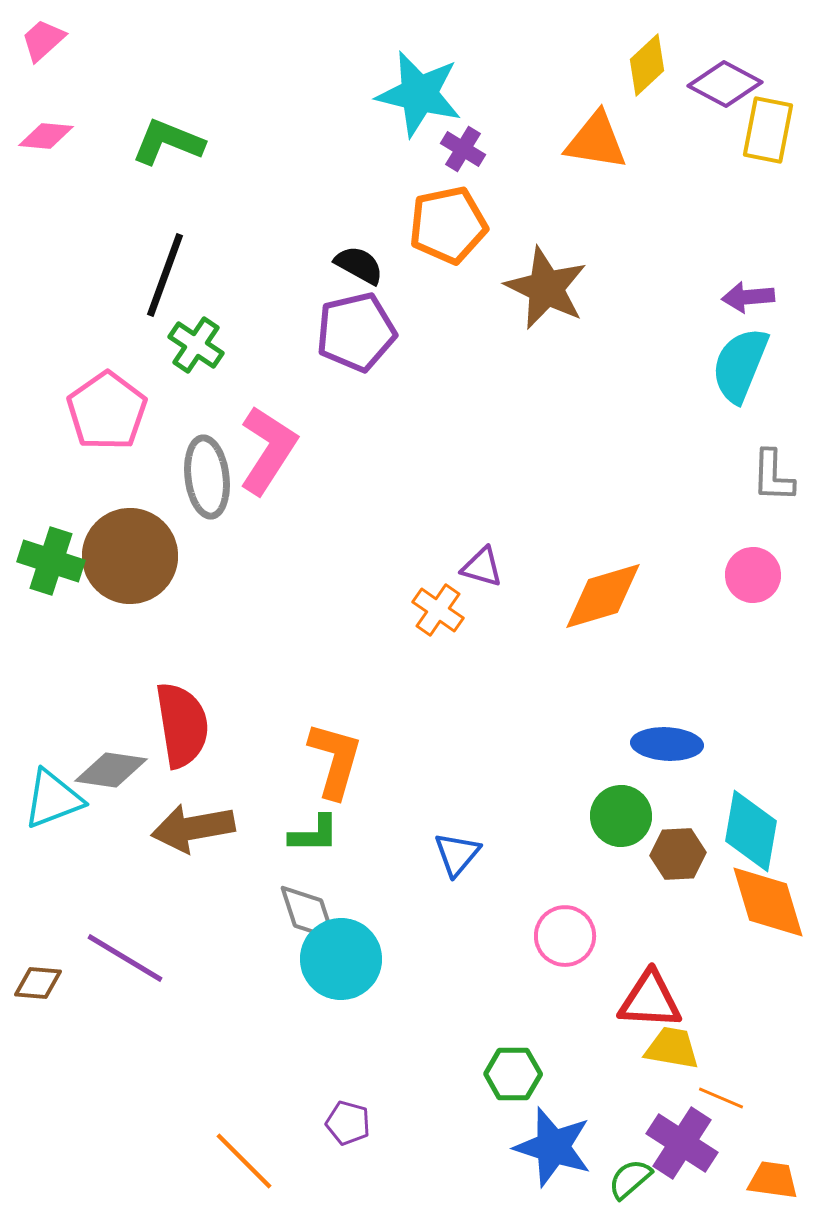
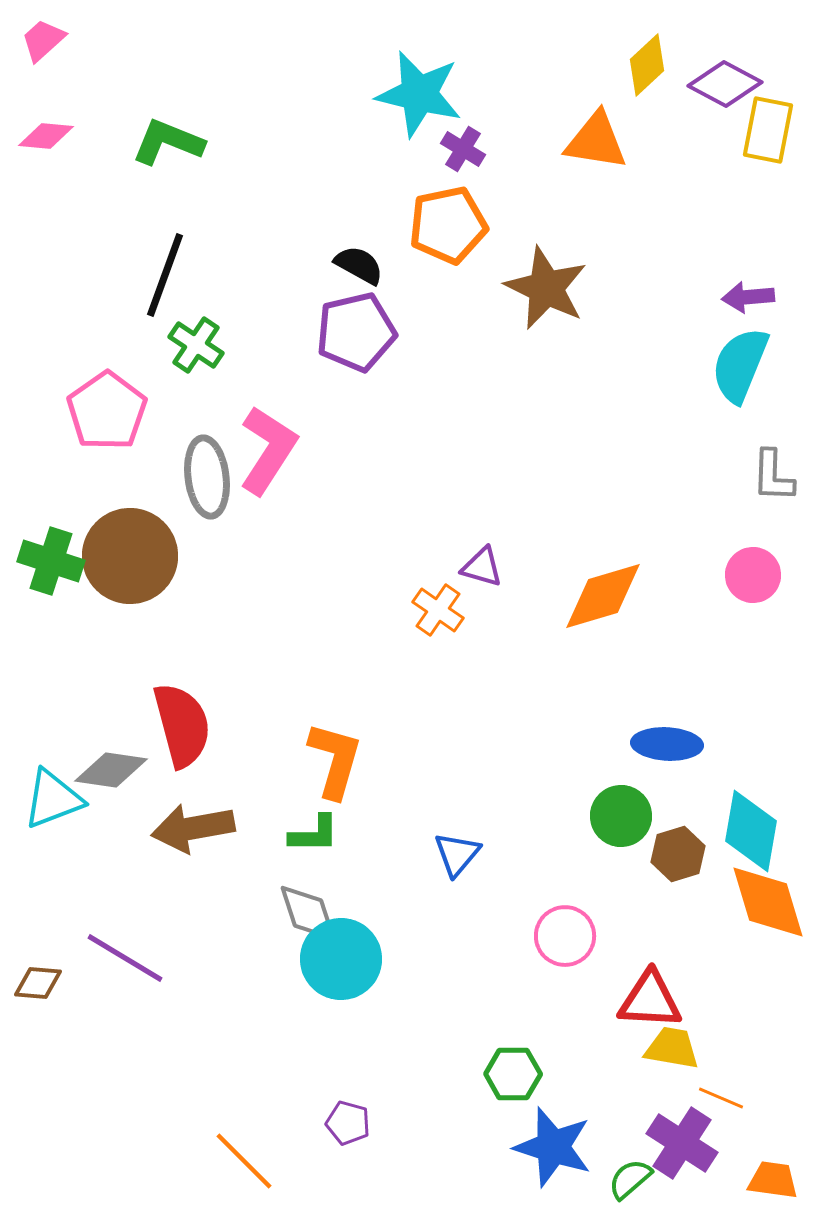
red semicircle at (182, 725): rotated 6 degrees counterclockwise
brown hexagon at (678, 854): rotated 14 degrees counterclockwise
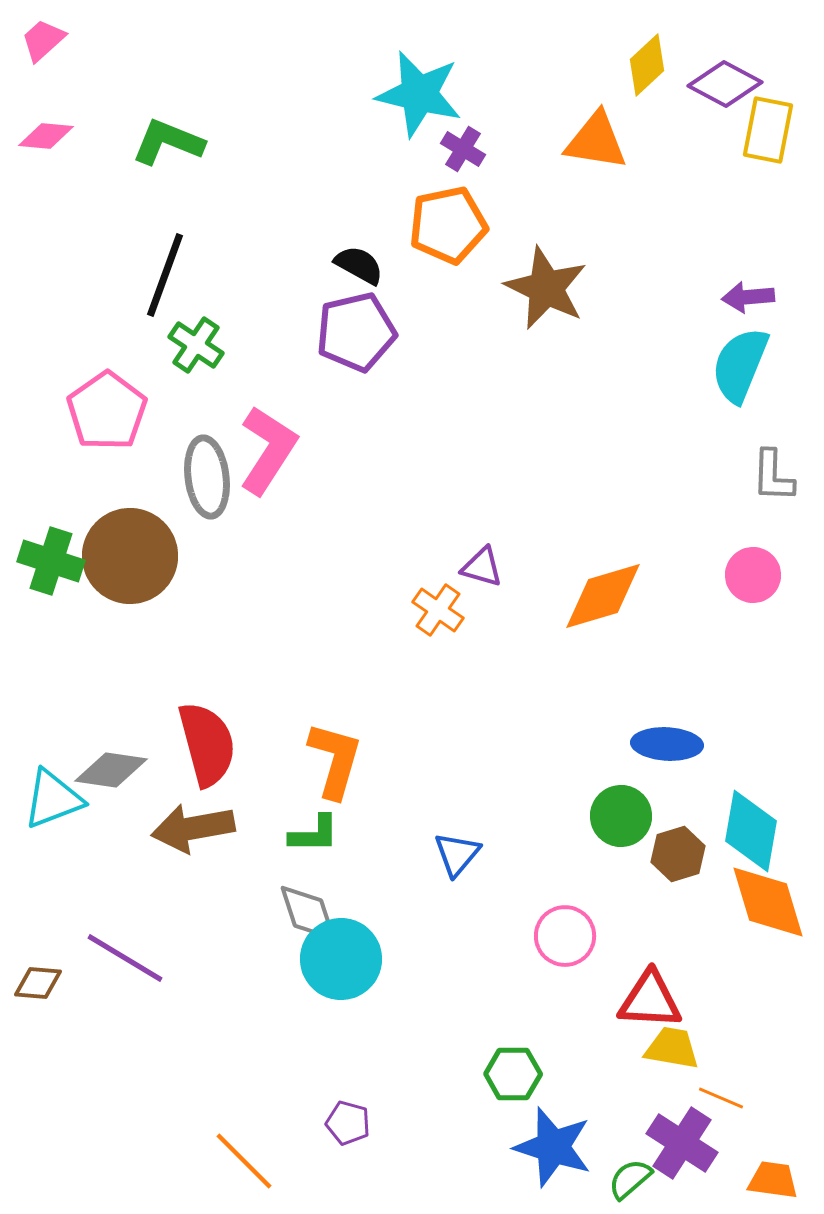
red semicircle at (182, 725): moved 25 px right, 19 px down
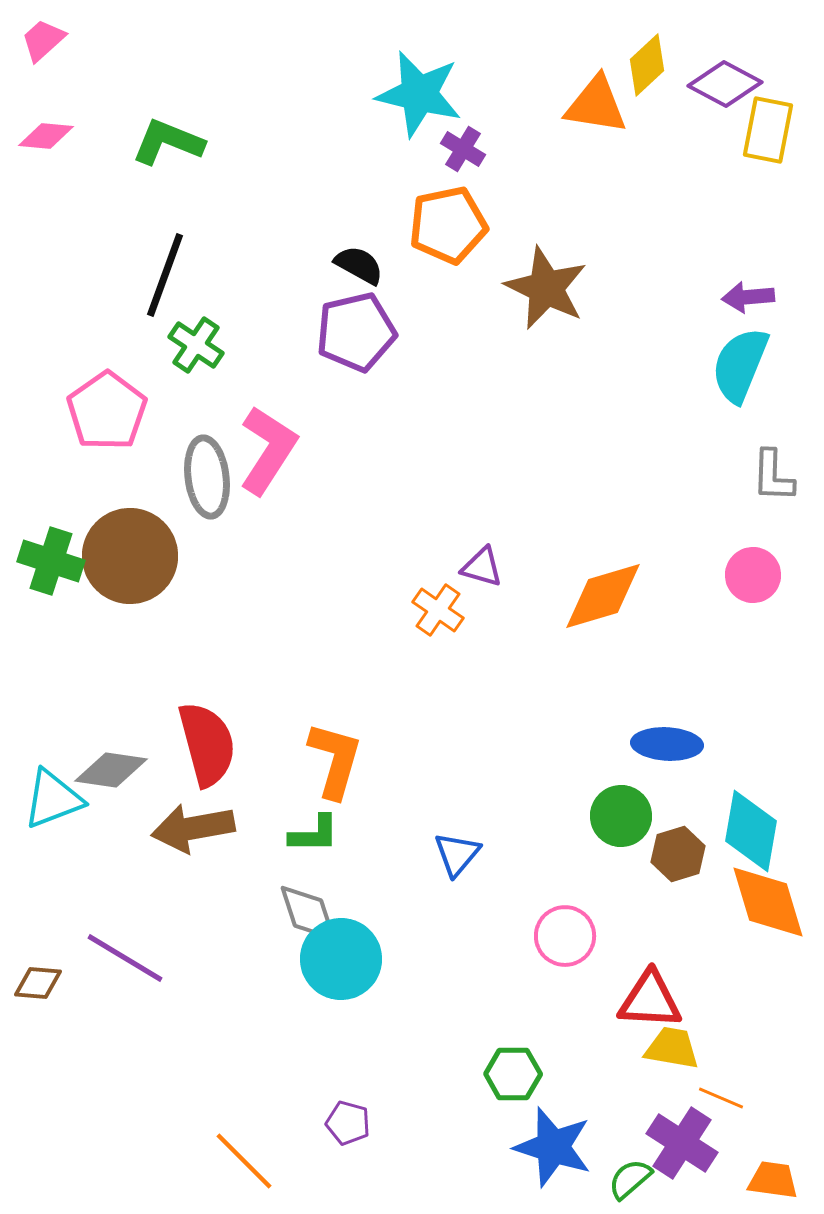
orange triangle at (596, 141): moved 36 px up
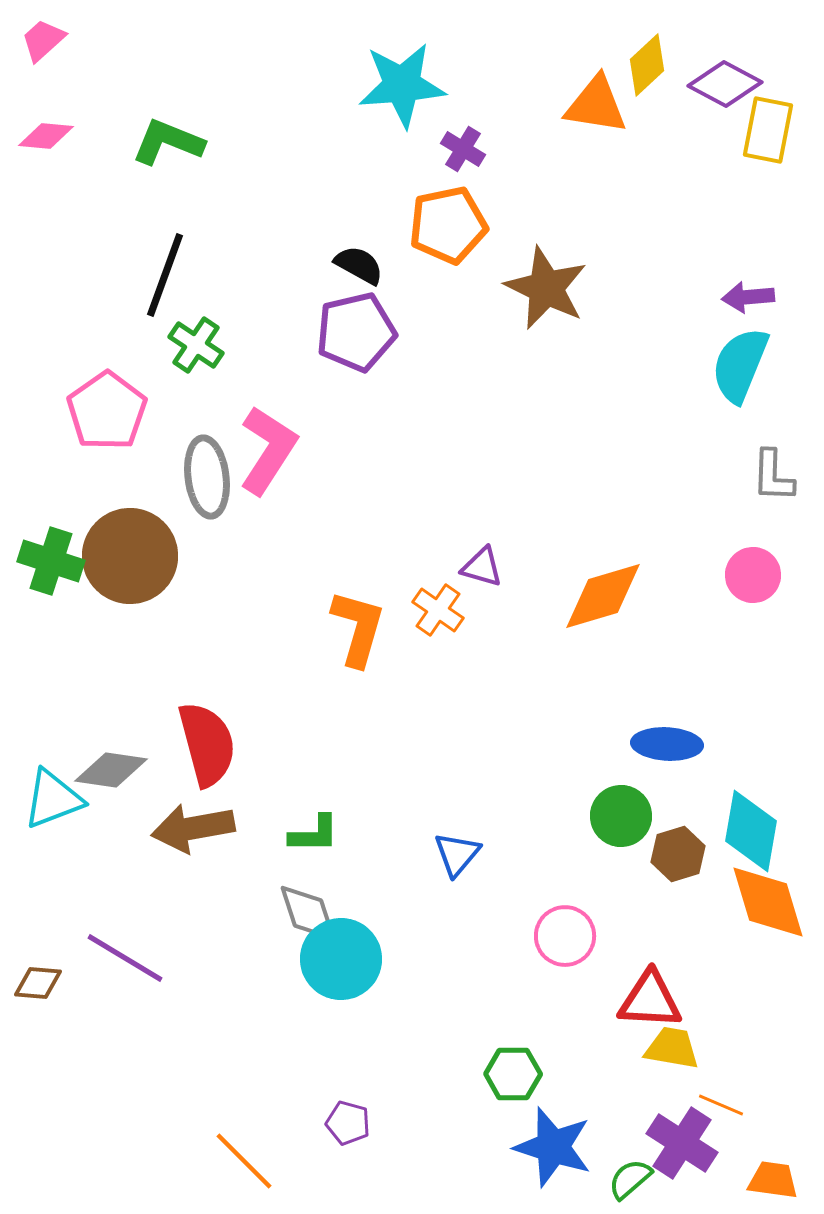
cyan star at (419, 94): moved 17 px left, 9 px up; rotated 18 degrees counterclockwise
orange L-shape at (335, 760): moved 23 px right, 132 px up
orange line at (721, 1098): moved 7 px down
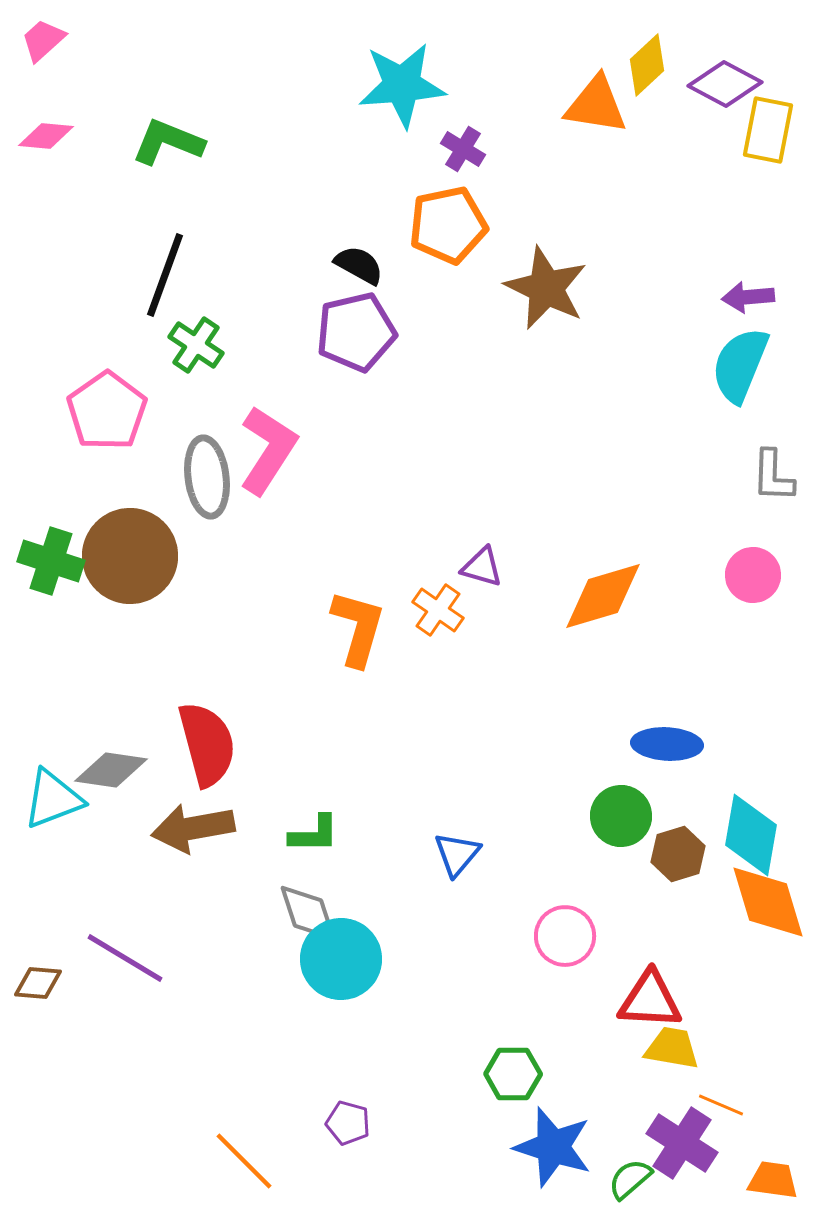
cyan diamond at (751, 831): moved 4 px down
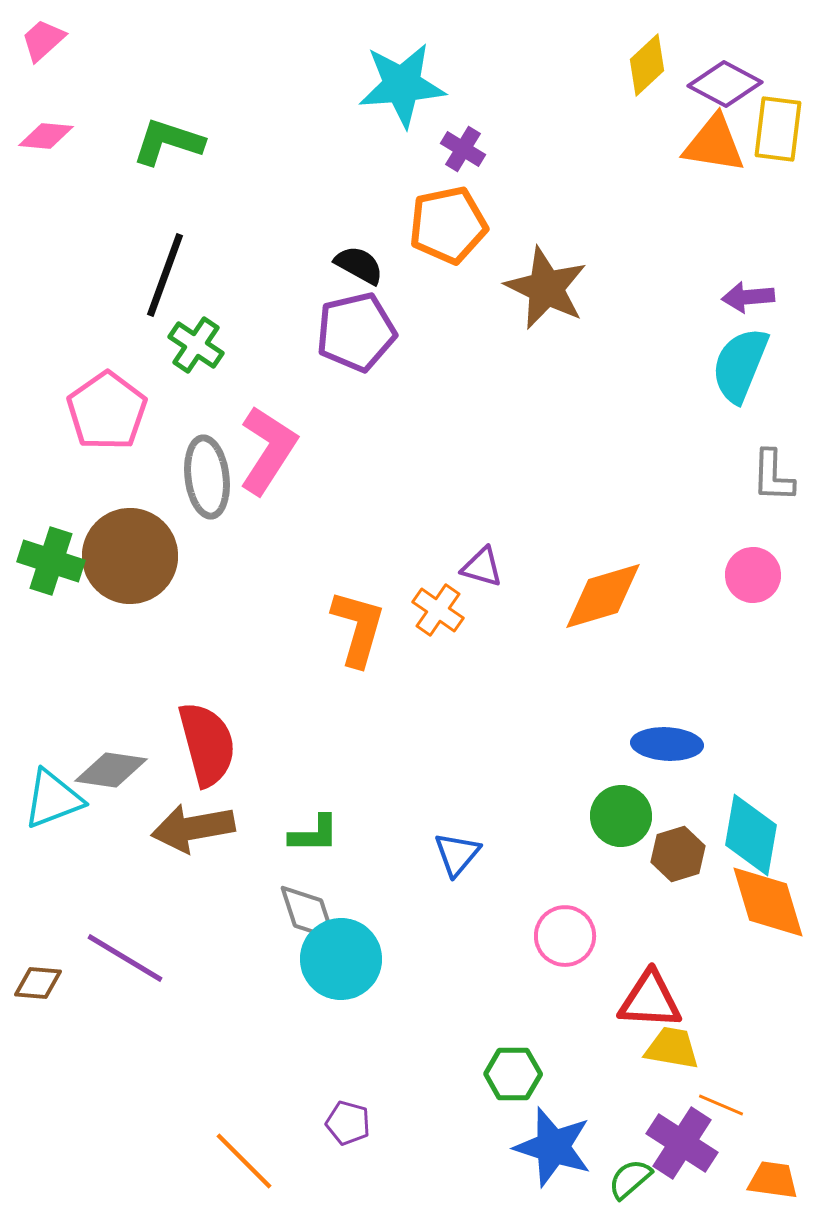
orange triangle at (596, 105): moved 118 px right, 39 px down
yellow rectangle at (768, 130): moved 10 px right, 1 px up; rotated 4 degrees counterclockwise
green L-shape at (168, 142): rotated 4 degrees counterclockwise
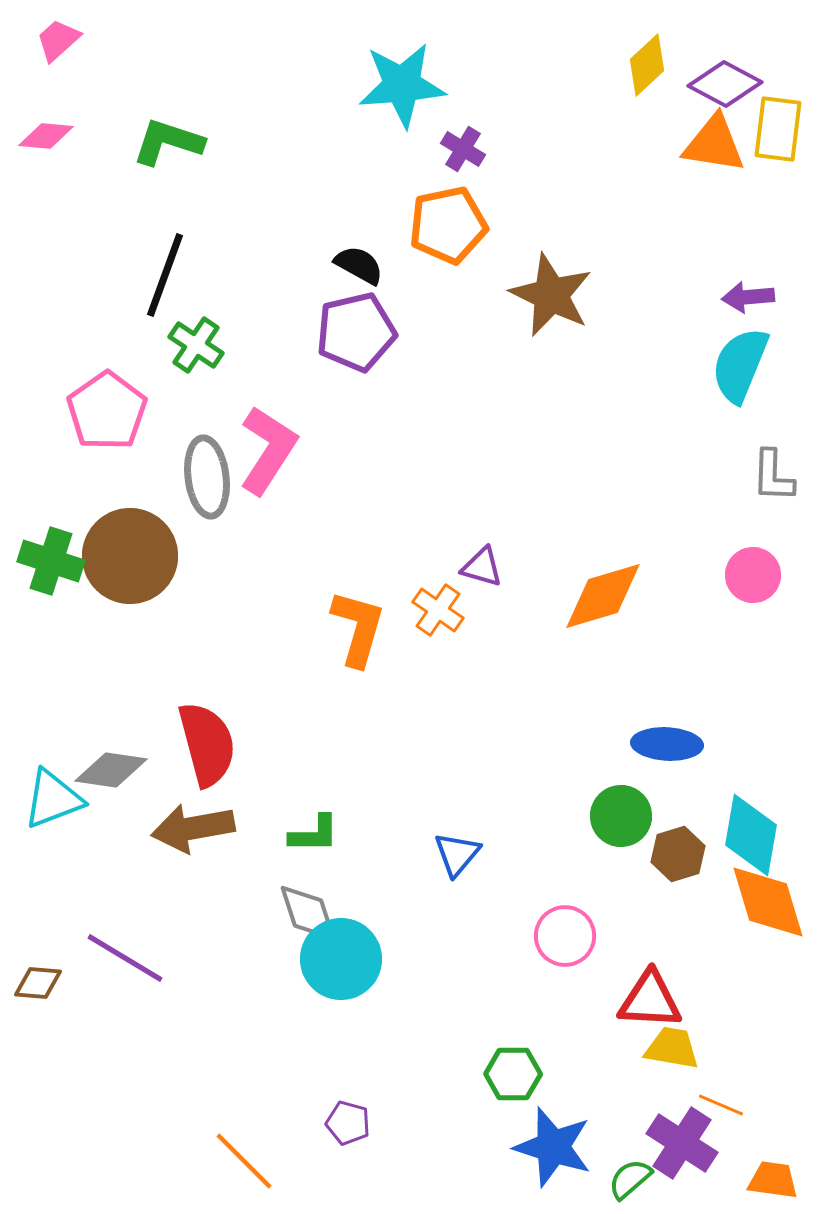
pink trapezoid at (43, 40): moved 15 px right
brown star at (546, 288): moved 5 px right, 7 px down
